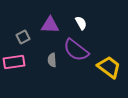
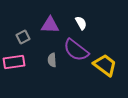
yellow trapezoid: moved 4 px left, 2 px up
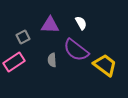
pink rectangle: rotated 25 degrees counterclockwise
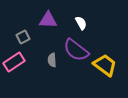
purple triangle: moved 2 px left, 5 px up
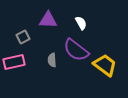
pink rectangle: rotated 20 degrees clockwise
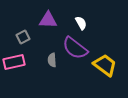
purple semicircle: moved 1 px left, 2 px up
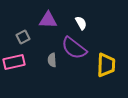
purple semicircle: moved 1 px left
yellow trapezoid: moved 1 px right; rotated 55 degrees clockwise
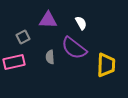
gray semicircle: moved 2 px left, 3 px up
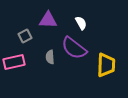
gray square: moved 2 px right, 1 px up
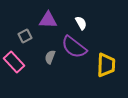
purple semicircle: moved 1 px up
gray semicircle: rotated 24 degrees clockwise
pink rectangle: rotated 60 degrees clockwise
